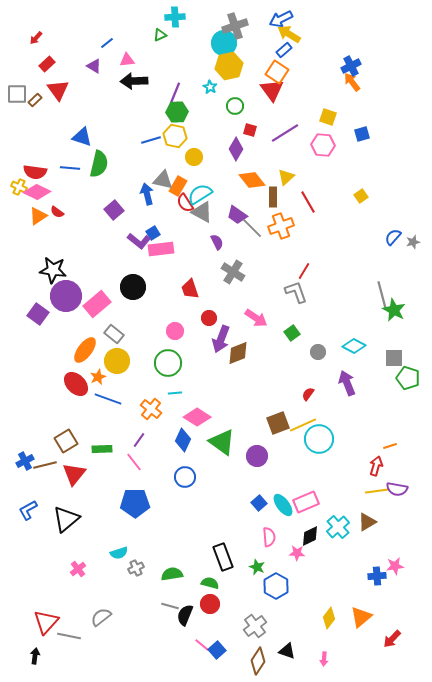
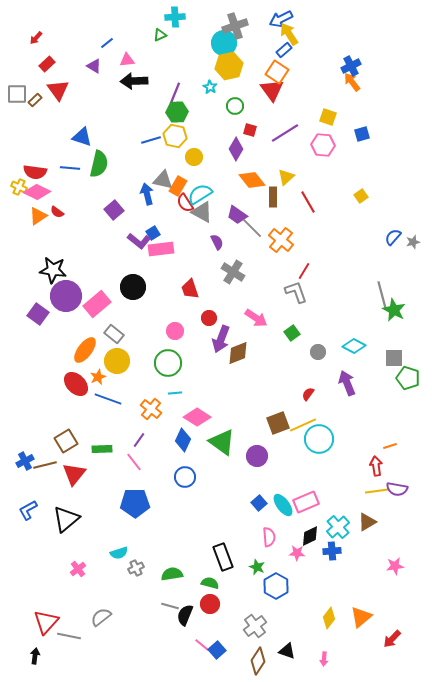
yellow arrow at (289, 34): rotated 25 degrees clockwise
orange cross at (281, 226): moved 14 px down; rotated 30 degrees counterclockwise
red arrow at (376, 466): rotated 24 degrees counterclockwise
blue cross at (377, 576): moved 45 px left, 25 px up
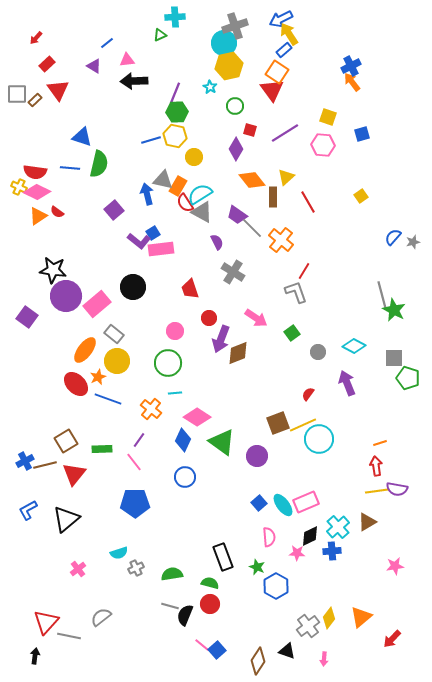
purple square at (38, 314): moved 11 px left, 3 px down
orange line at (390, 446): moved 10 px left, 3 px up
gray cross at (255, 626): moved 53 px right
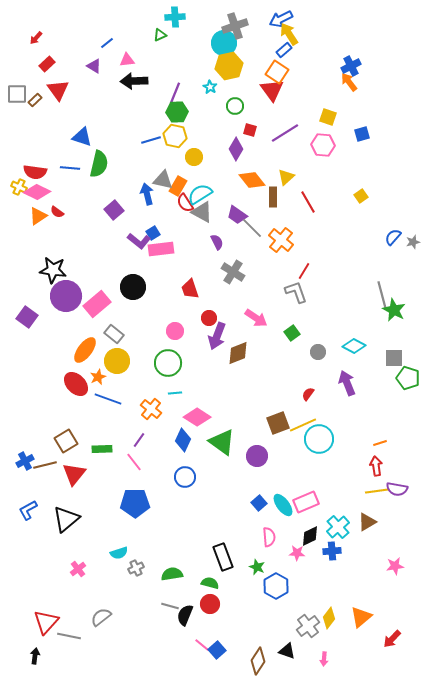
orange arrow at (352, 82): moved 3 px left
purple arrow at (221, 339): moved 4 px left, 3 px up
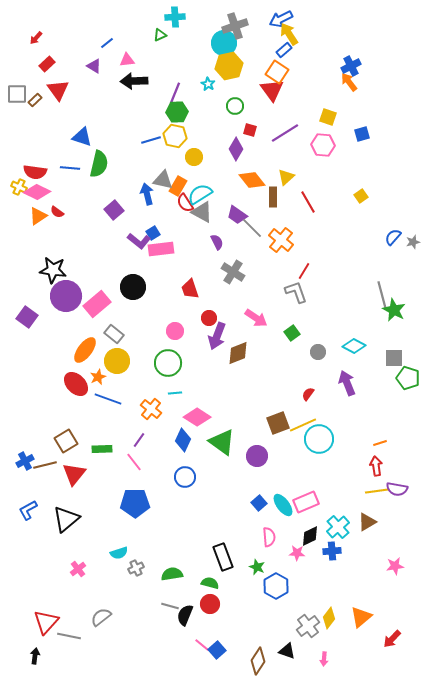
cyan star at (210, 87): moved 2 px left, 3 px up
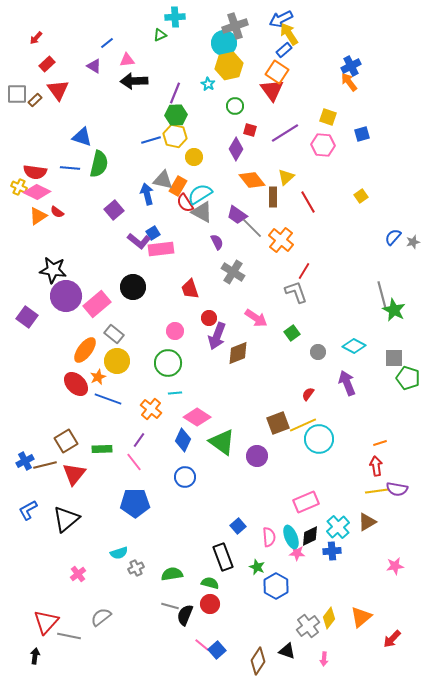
green hexagon at (177, 112): moved 1 px left, 3 px down
blue square at (259, 503): moved 21 px left, 23 px down
cyan ellipse at (283, 505): moved 8 px right, 32 px down; rotated 15 degrees clockwise
pink cross at (78, 569): moved 5 px down
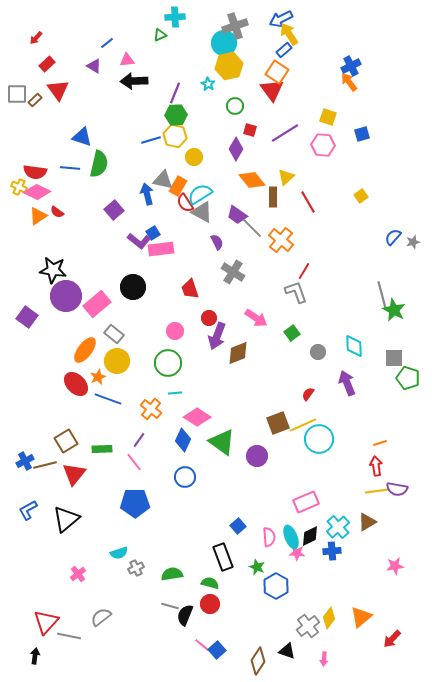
cyan diamond at (354, 346): rotated 60 degrees clockwise
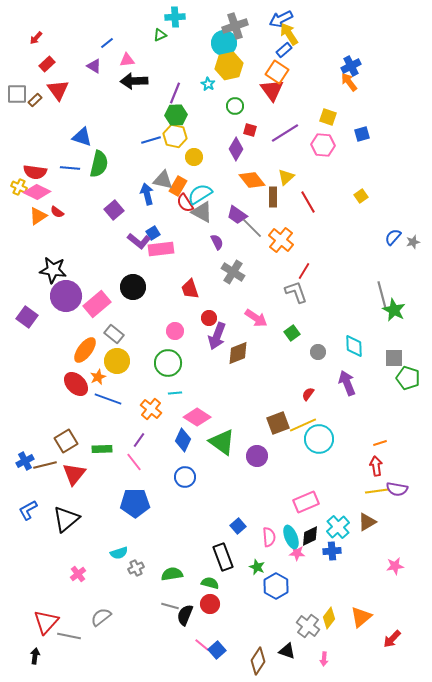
gray cross at (308, 626): rotated 15 degrees counterclockwise
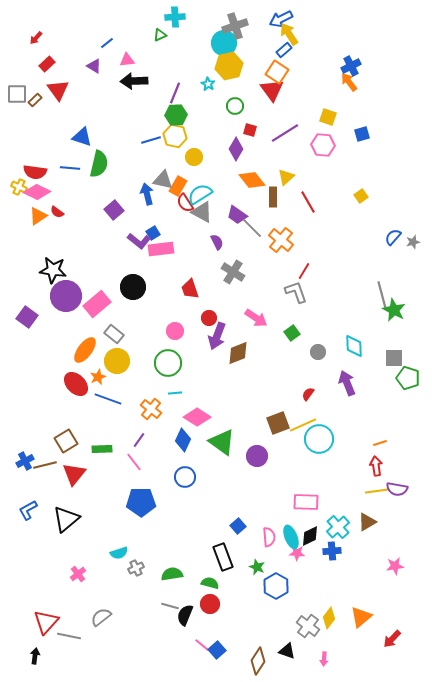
pink rectangle at (306, 502): rotated 25 degrees clockwise
blue pentagon at (135, 503): moved 6 px right, 1 px up
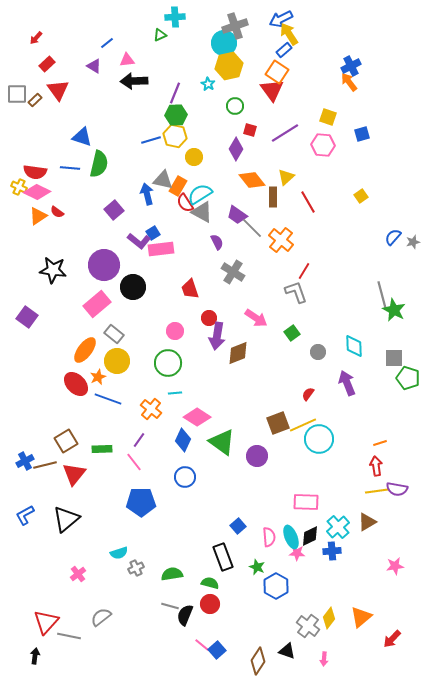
purple circle at (66, 296): moved 38 px right, 31 px up
purple arrow at (217, 336): rotated 12 degrees counterclockwise
blue L-shape at (28, 510): moved 3 px left, 5 px down
